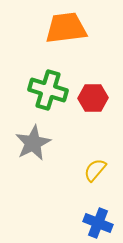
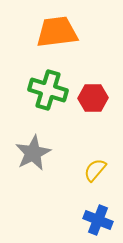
orange trapezoid: moved 9 px left, 4 px down
gray star: moved 10 px down
blue cross: moved 3 px up
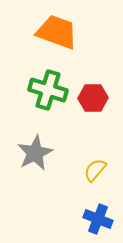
orange trapezoid: rotated 27 degrees clockwise
gray star: moved 2 px right
blue cross: moved 1 px up
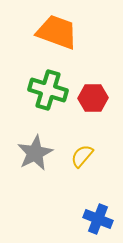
yellow semicircle: moved 13 px left, 14 px up
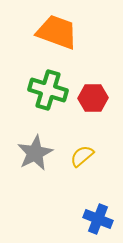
yellow semicircle: rotated 10 degrees clockwise
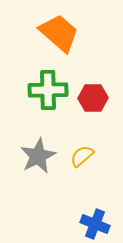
orange trapezoid: moved 2 px right, 1 px down; rotated 21 degrees clockwise
green cross: rotated 18 degrees counterclockwise
gray star: moved 3 px right, 3 px down
blue cross: moved 3 px left, 5 px down
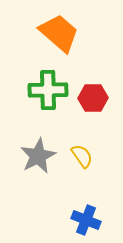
yellow semicircle: rotated 95 degrees clockwise
blue cross: moved 9 px left, 4 px up
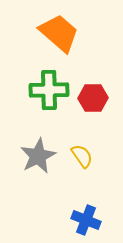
green cross: moved 1 px right
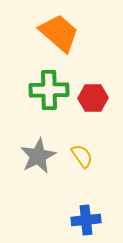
blue cross: rotated 28 degrees counterclockwise
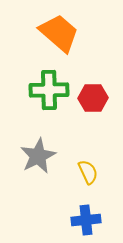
yellow semicircle: moved 6 px right, 16 px down; rotated 10 degrees clockwise
